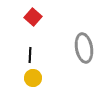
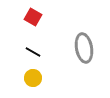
red square: rotated 12 degrees counterclockwise
black line: moved 3 px right, 3 px up; rotated 63 degrees counterclockwise
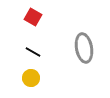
yellow circle: moved 2 px left
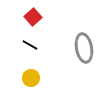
red square: rotated 18 degrees clockwise
black line: moved 3 px left, 7 px up
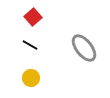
gray ellipse: rotated 28 degrees counterclockwise
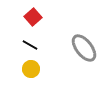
yellow circle: moved 9 px up
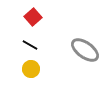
gray ellipse: moved 1 px right, 2 px down; rotated 16 degrees counterclockwise
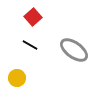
gray ellipse: moved 11 px left
yellow circle: moved 14 px left, 9 px down
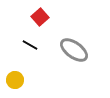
red square: moved 7 px right
yellow circle: moved 2 px left, 2 px down
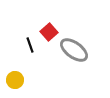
red square: moved 9 px right, 15 px down
black line: rotated 42 degrees clockwise
